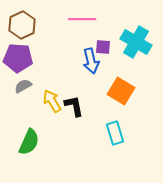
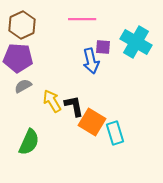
orange square: moved 29 px left, 31 px down
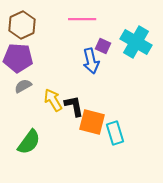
purple square: moved 1 px up; rotated 21 degrees clockwise
yellow arrow: moved 1 px right, 1 px up
orange square: rotated 16 degrees counterclockwise
green semicircle: rotated 12 degrees clockwise
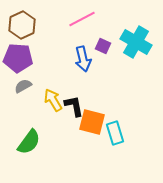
pink line: rotated 28 degrees counterclockwise
blue arrow: moved 8 px left, 2 px up
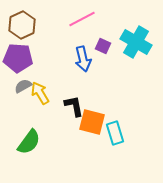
yellow arrow: moved 13 px left, 7 px up
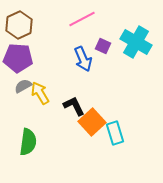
brown hexagon: moved 3 px left
blue arrow: rotated 10 degrees counterclockwise
black L-shape: rotated 15 degrees counterclockwise
orange square: rotated 32 degrees clockwise
green semicircle: moved 1 px left; rotated 28 degrees counterclockwise
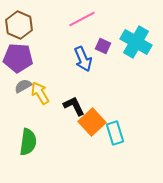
brown hexagon: rotated 12 degrees counterclockwise
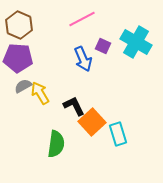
cyan rectangle: moved 3 px right, 1 px down
green semicircle: moved 28 px right, 2 px down
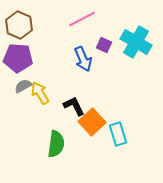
purple square: moved 1 px right, 1 px up
